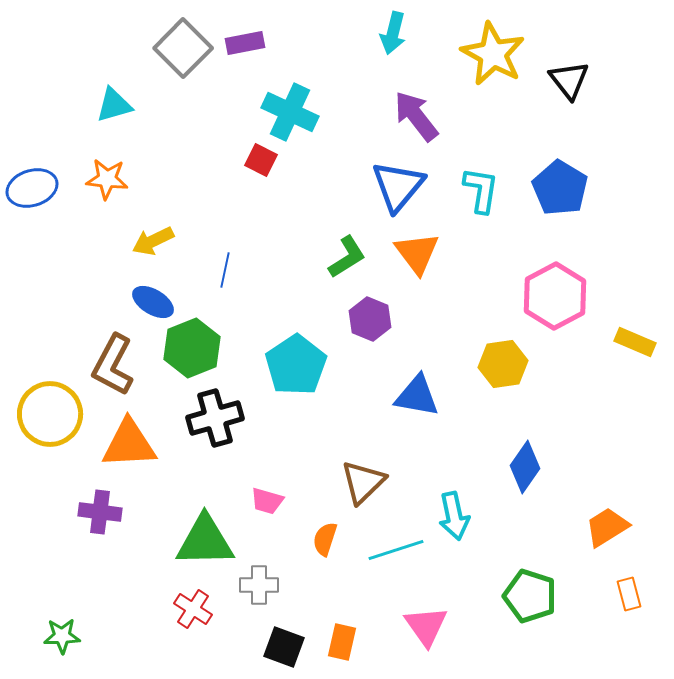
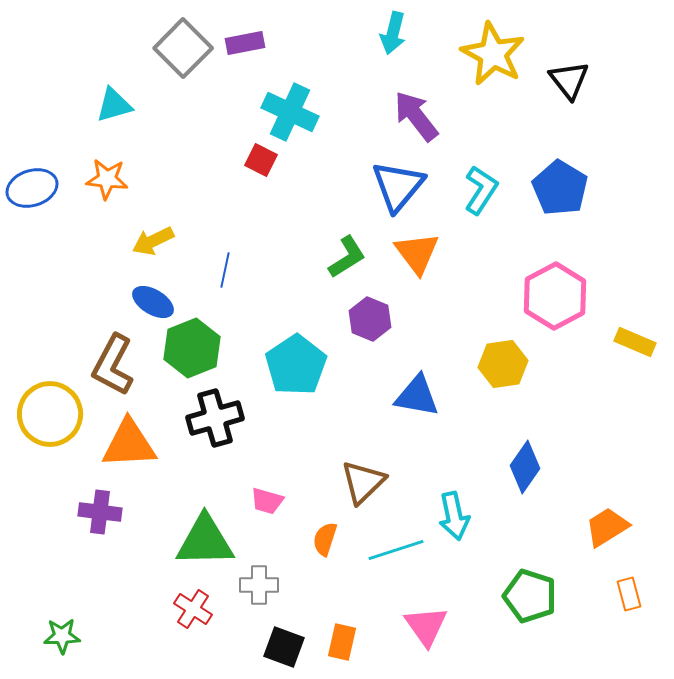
cyan L-shape at (481, 190): rotated 24 degrees clockwise
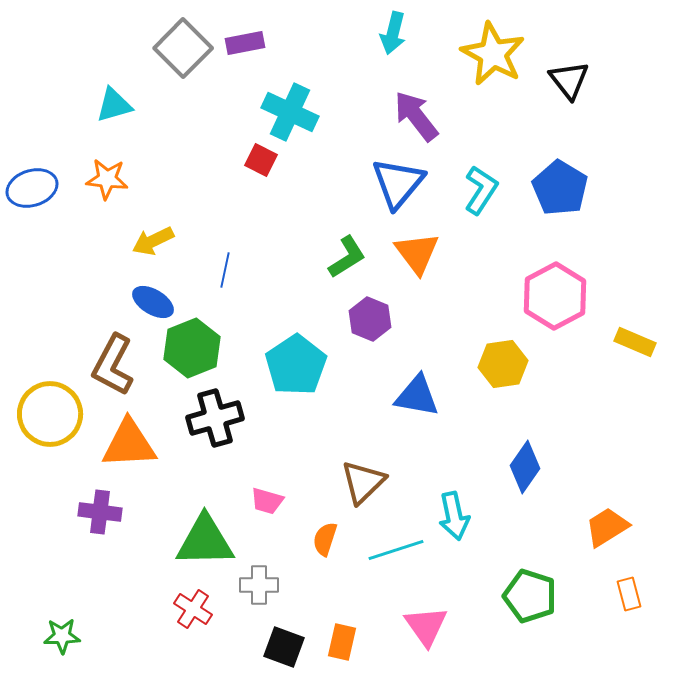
blue triangle at (398, 186): moved 3 px up
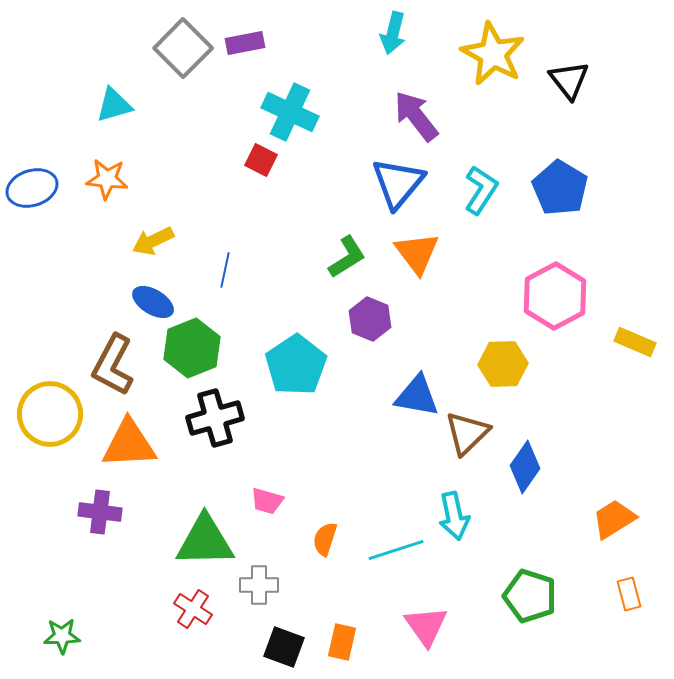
yellow hexagon at (503, 364): rotated 6 degrees clockwise
brown triangle at (363, 482): moved 104 px right, 49 px up
orange trapezoid at (607, 527): moved 7 px right, 8 px up
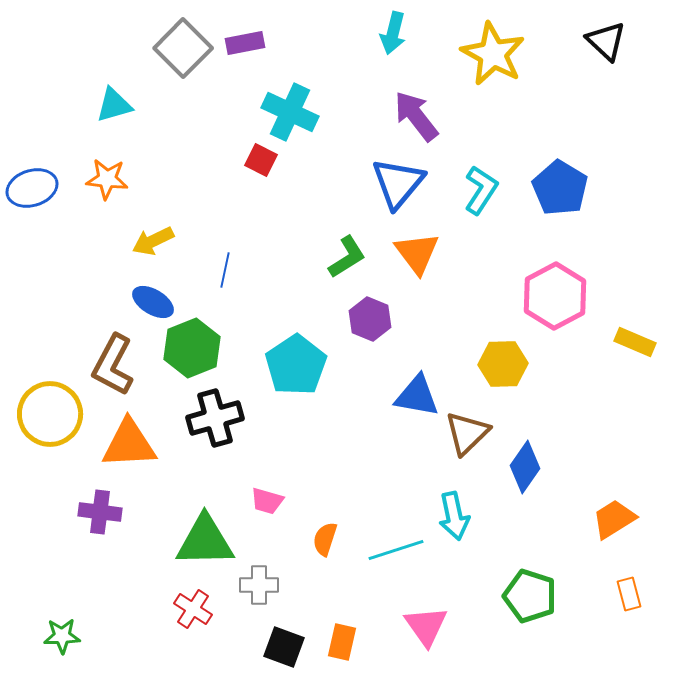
black triangle at (569, 80): moved 37 px right, 39 px up; rotated 9 degrees counterclockwise
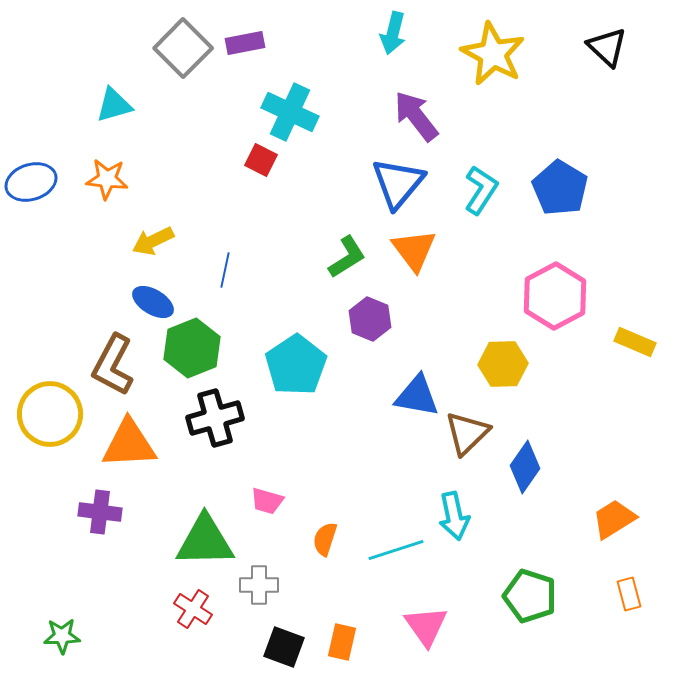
black triangle at (606, 41): moved 1 px right, 6 px down
blue ellipse at (32, 188): moved 1 px left, 6 px up
orange triangle at (417, 253): moved 3 px left, 3 px up
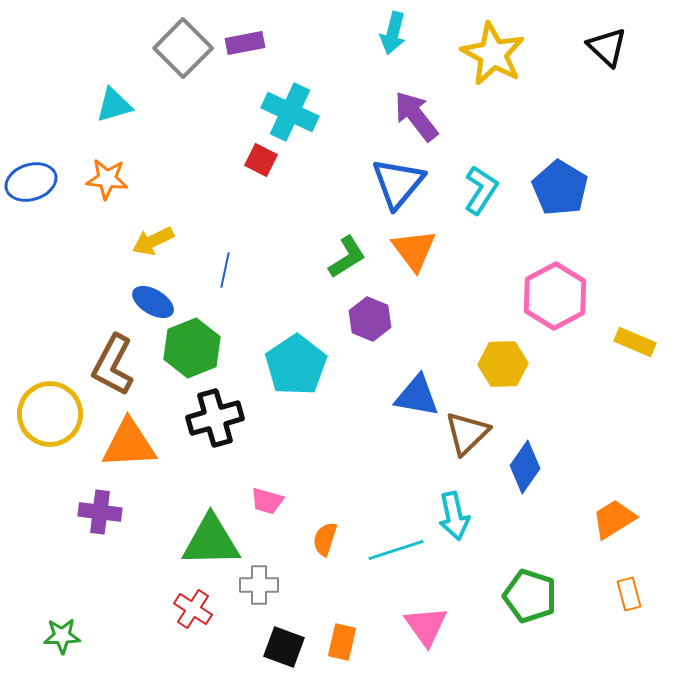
green triangle at (205, 541): moved 6 px right
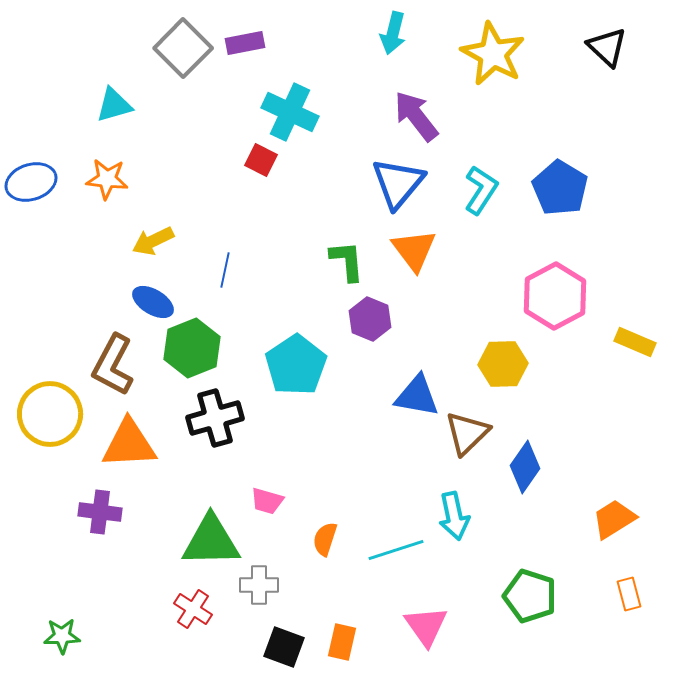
green L-shape at (347, 257): moved 4 px down; rotated 63 degrees counterclockwise
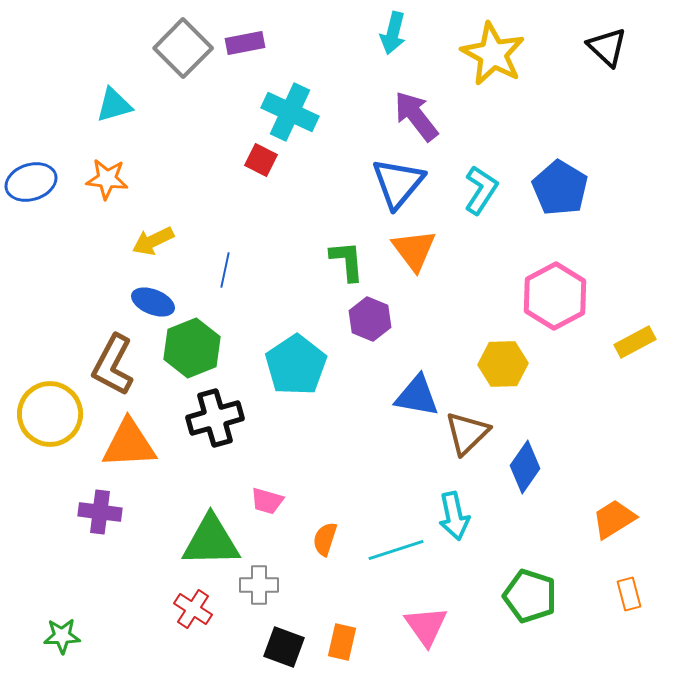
blue ellipse at (153, 302): rotated 9 degrees counterclockwise
yellow rectangle at (635, 342): rotated 51 degrees counterclockwise
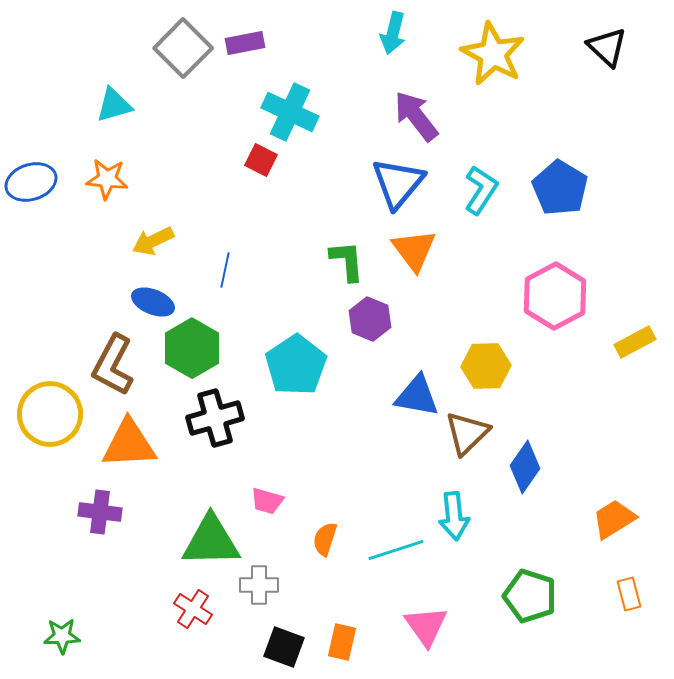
green hexagon at (192, 348): rotated 8 degrees counterclockwise
yellow hexagon at (503, 364): moved 17 px left, 2 px down
cyan arrow at (454, 516): rotated 6 degrees clockwise
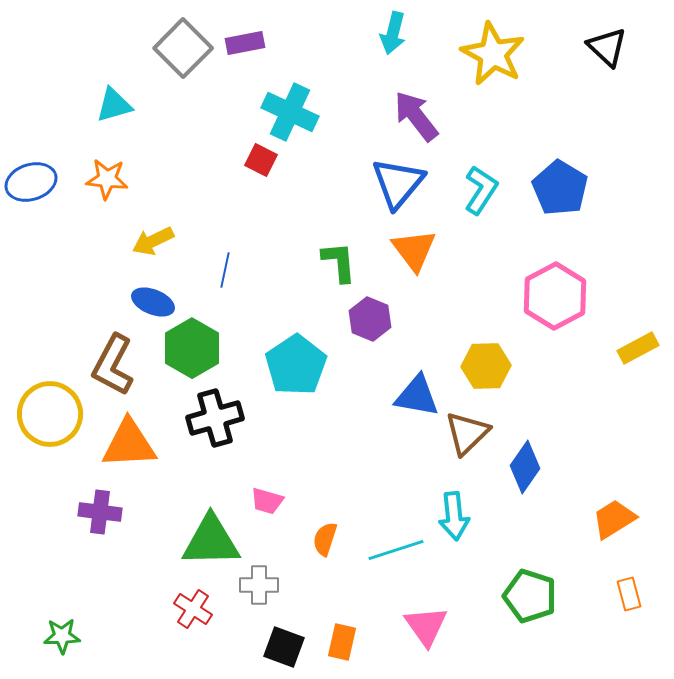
green L-shape at (347, 261): moved 8 px left, 1 px down
yellow rectangle at (635, 342): moved 3 px right, 6 px down
